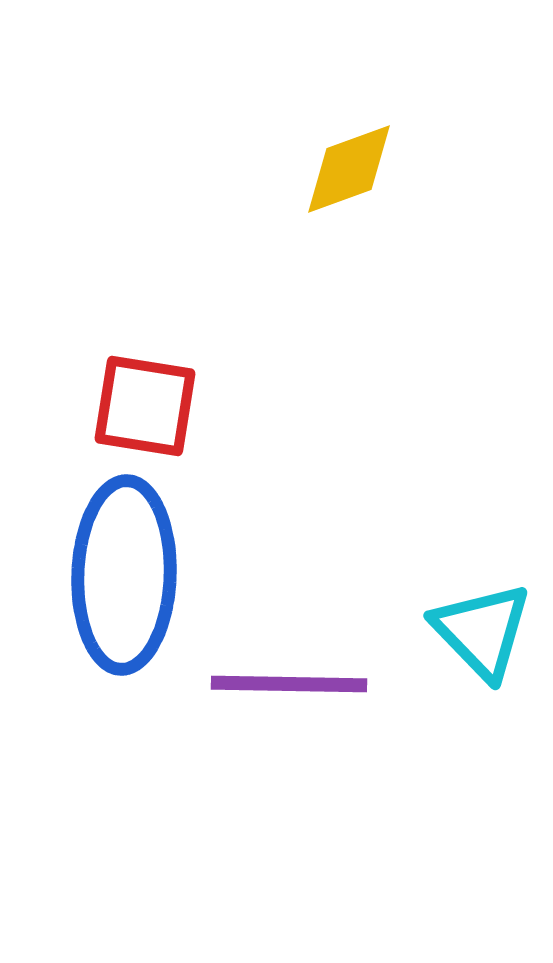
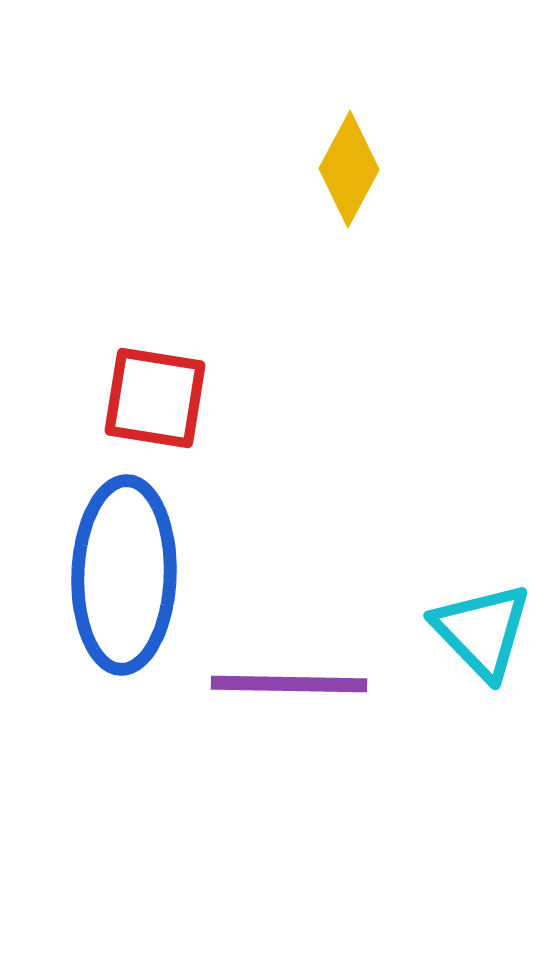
yellow diamond: rotated 42 degrees counterclockwise
red square: moved 10 px right, 8 px up
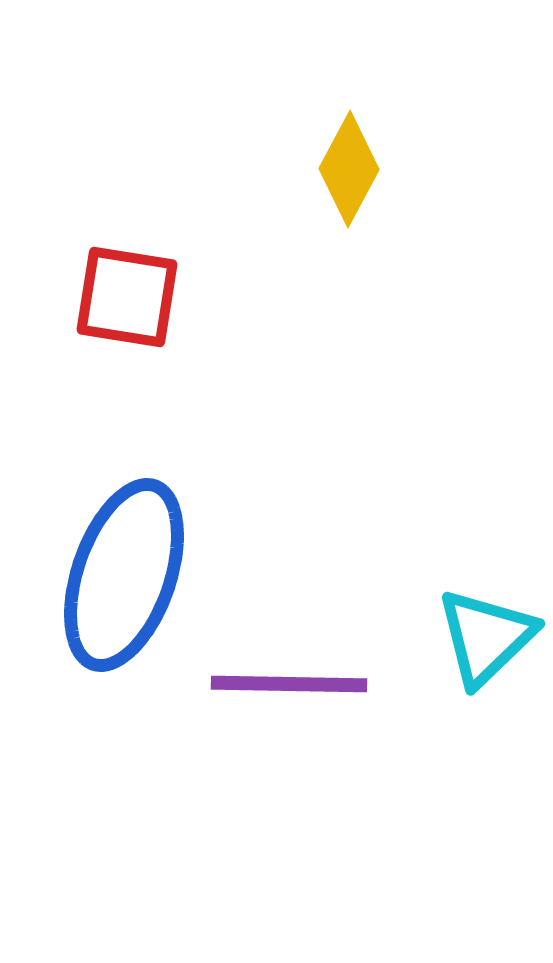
red square: moved 28 px left, 101 px up
blue ellipse: rotated 17 degrees clockwise
cyan triangle: moved 4 px right, 6 px down; rotated 30 degrees clockwise
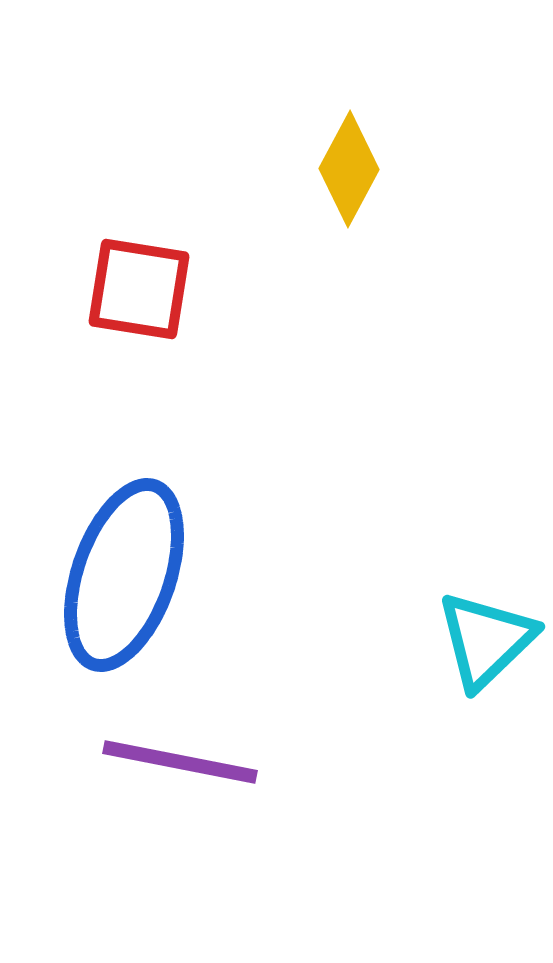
red square: moved 12 px right, 8 px up
cyan triangle: moved 3 px down
purple line: moved 109 px left, 78 px down; rotated 10 degrees clockwise
